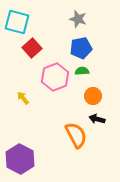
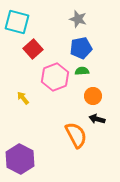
red square: moved 1 px right, 1 px down
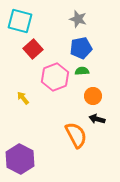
cyan square: moved 3 px right, 1 px up
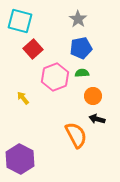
gray star: rotated 18 degrees clockwise
green semicircle: moved 2 px down
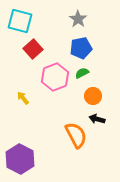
green semicircle: rotated 24 degrees counterclockwise
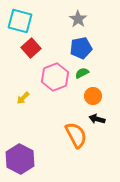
red square: moved 2 px left, 1 px up
yellow arrow: rotated 96 degrees counterclockwise
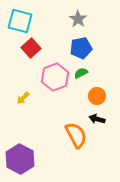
green semicircle: moved 1 px left
orange circle: moved 4 px right
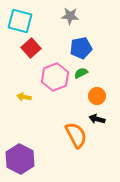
gray star: moved 8 px left, 3 px up; rotated 30 degrees counterclockwise
yellow arrow: moved 1 px right, 1 px up; rotated 56 degrees clockwise
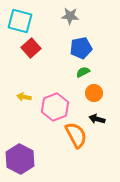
green semicircle: moved 2 px right, 1 px up
pink hexagon: moved 30 px down
orange circle: moved 3 px left, 3 px up
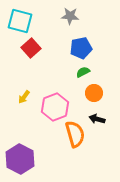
yellow arrow: rotated 64 degrees counterclockwise
orange semicircle: moved 1 px left, 1 px up; rotated 12 degrees clockwise
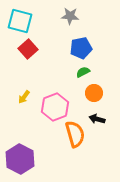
red square: moved 3 px left, 1 px down
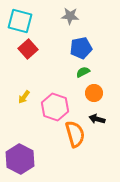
pink hexagon: rotated 20 degrees counterclockwise
